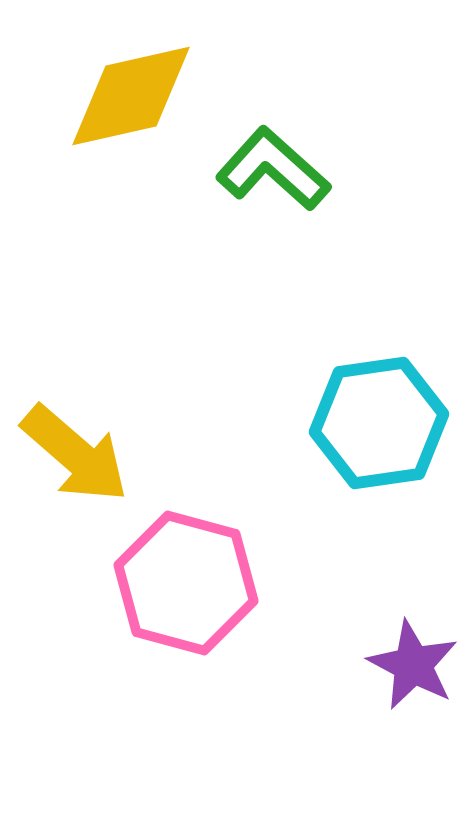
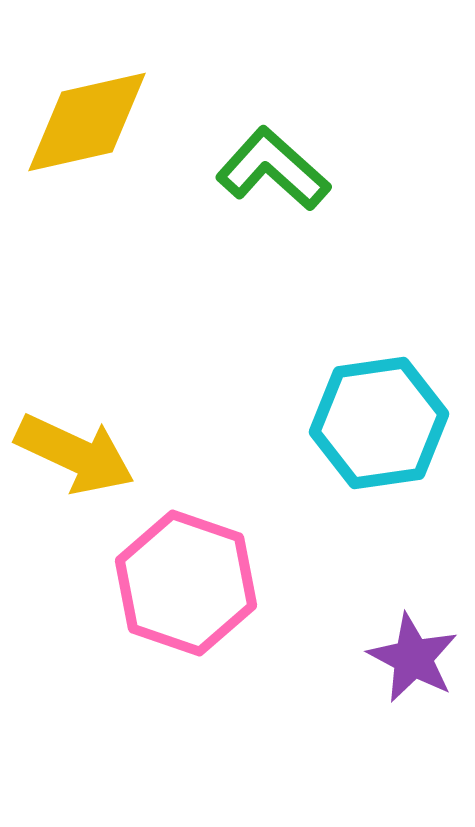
yellow diamond: moved 44 px left, 26 px down
yellow arrow: rotated 16 degrees counterclockwise
pink hexagon: rotated 4 degrees clockwise
purple star: moved 7 px up
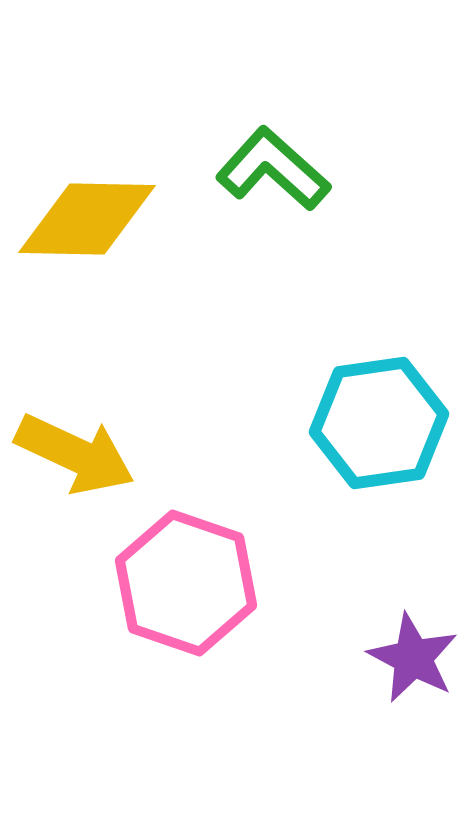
yellow diamond: moved 97 px down; rotated 14 degrees clockwise
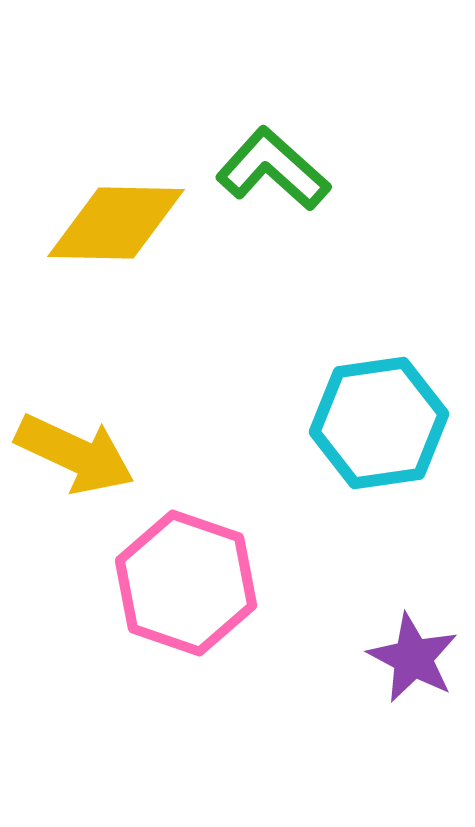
yellow diamond: moved 29 px right, 4 px down
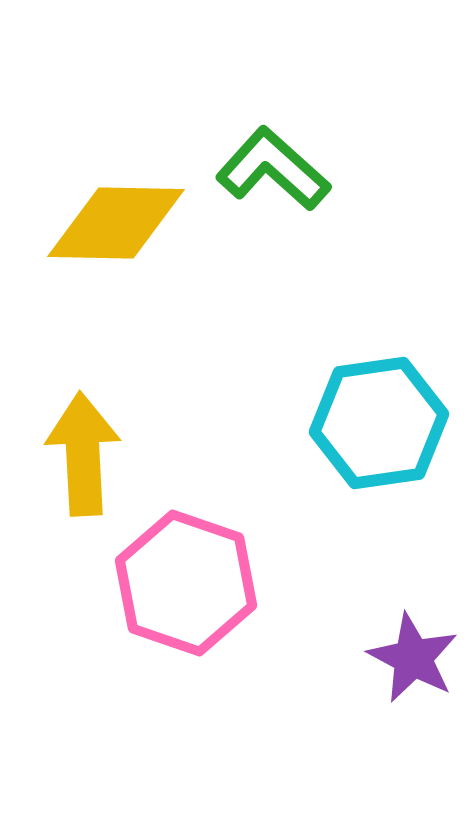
yellow arrow: moved 8 px right; rotated 118 degrees counterclockwise
